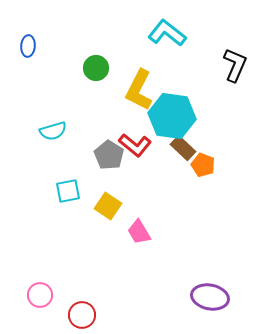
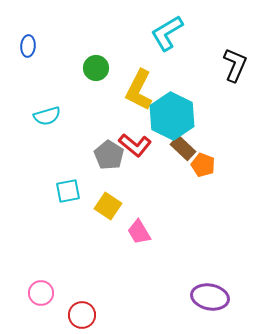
cyan L-shape: rotated 69 degrees counterclockwise
cyan hexagon: rotated 18 degrees clockwise
cyan semicircle: moved 6 px left, 15 px up
pink circle: moved 1 px right, 2 px up
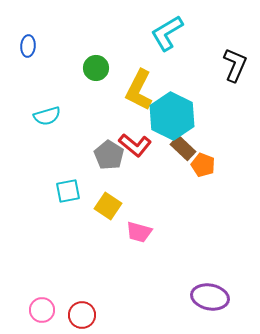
pink trapezoid: rotated 44 degrees counterclockwise
pink circle: moved 1 px right, 17 px down
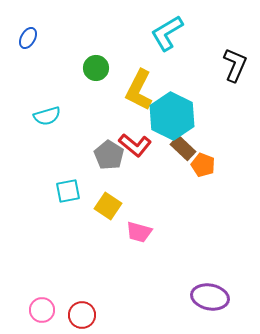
blue ellipse: moved 8 px up; rotated 25 degrees clockwise
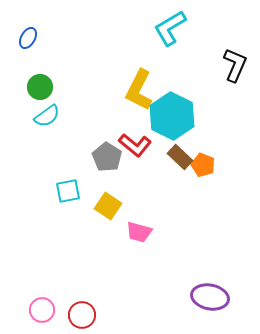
cyan L-shape: moved 3 px right, 5 px up
green circle: moved 56 px left, 19 px down
cyan semicircle: rotated 20 degrees counterclockwise
brown rectangle: moved 3 px left, 9 px down
gray pentagon: moved 2 px left, 2 px down
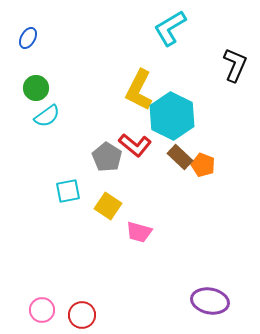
green circle: moved 4 px left, 1 px down
purple ellipse: moved 4 px down
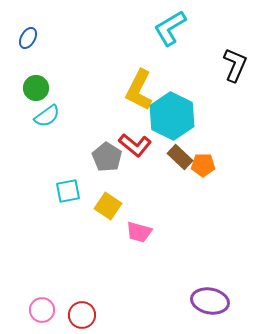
orange pentagon: rotated 20 degrees counterclockwise
